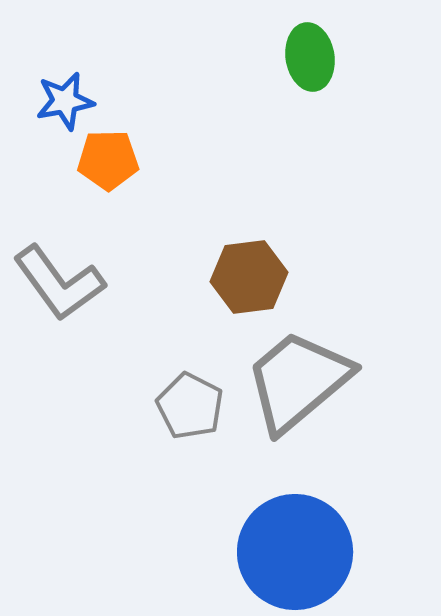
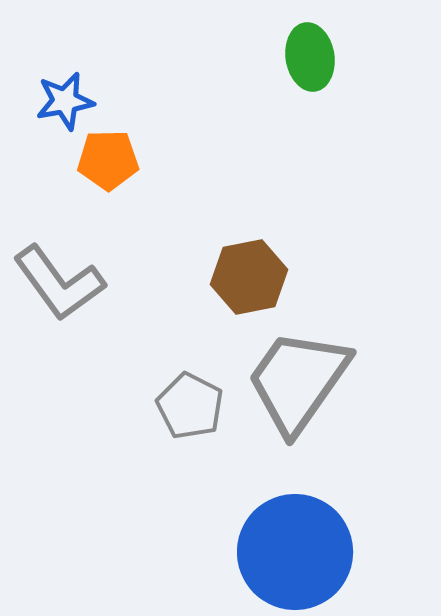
brown hexagon: rotated 4 degrees counterclockwise
gray trapezoid: rotated 15 degrees counterclockwise
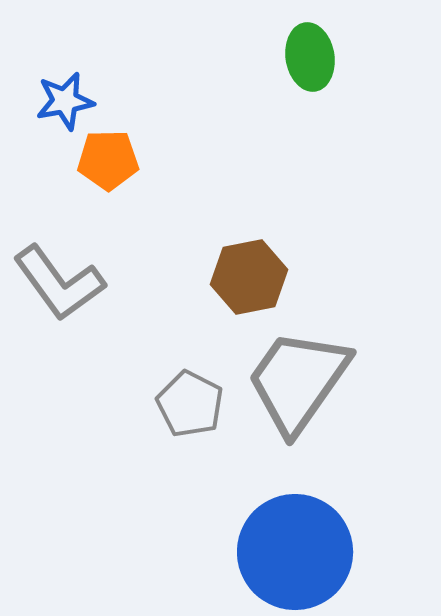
gray pentagon: moved 2 px up
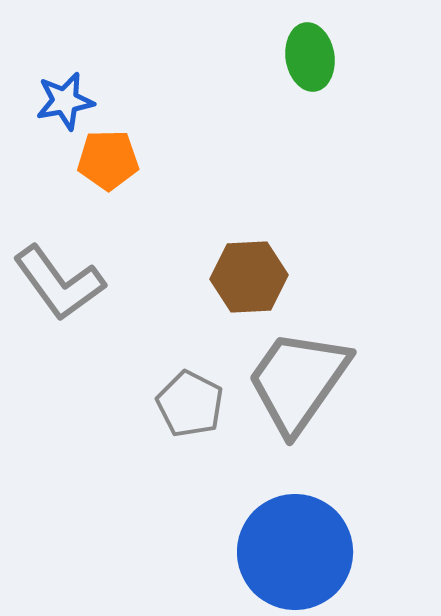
brown hexagon: rotated 8 degrees clockwise
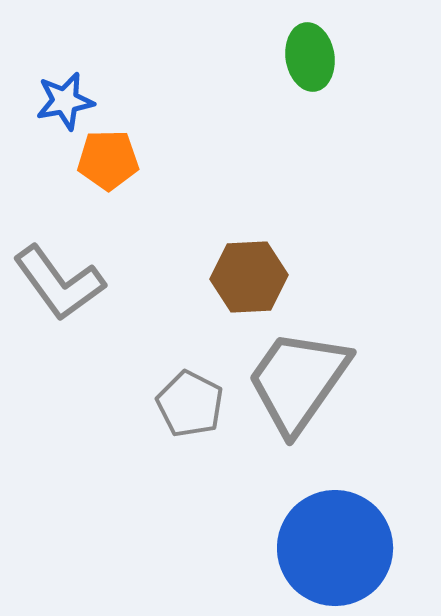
blue circle: moved 40 px right, 4 px up
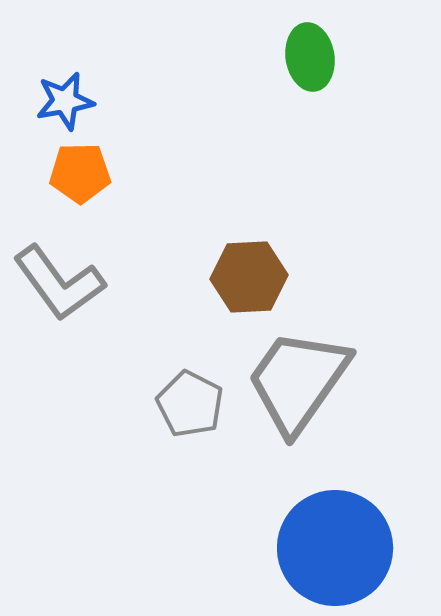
orange pentagon: moved 28 px left, 13 px down
